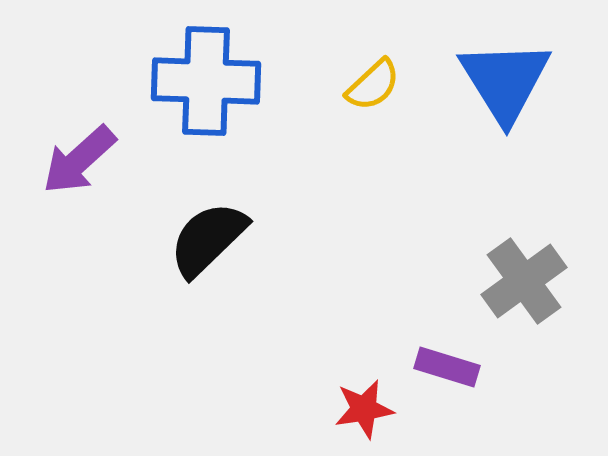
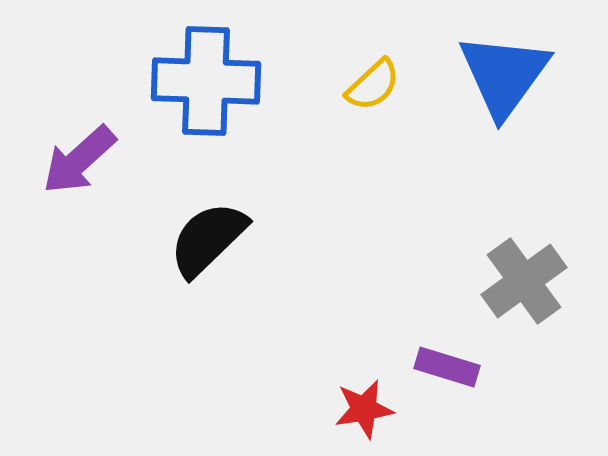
blue triangle: moved 1 px left, 6 px up; rotated 8 degrees clockwise
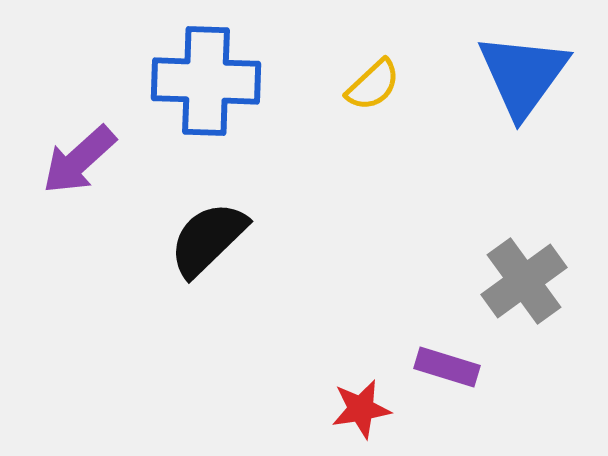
blue triangle: moved 19 px right
red star: moved 3 px left
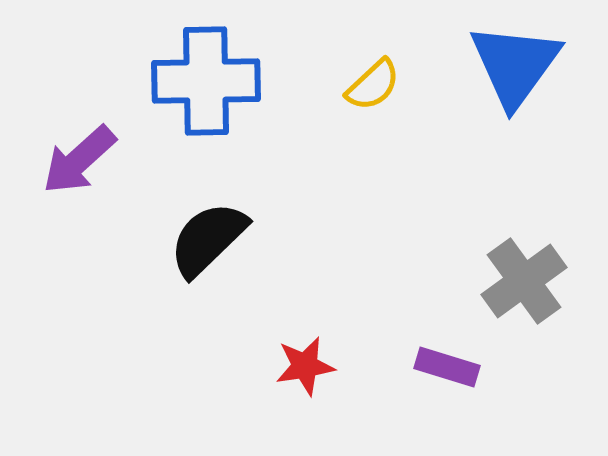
blue triangle: moved 8 px left, 10 px up
blue cross: rotated 3 degrees counterclockwise
red star: moved 56 px left, 43 px up
